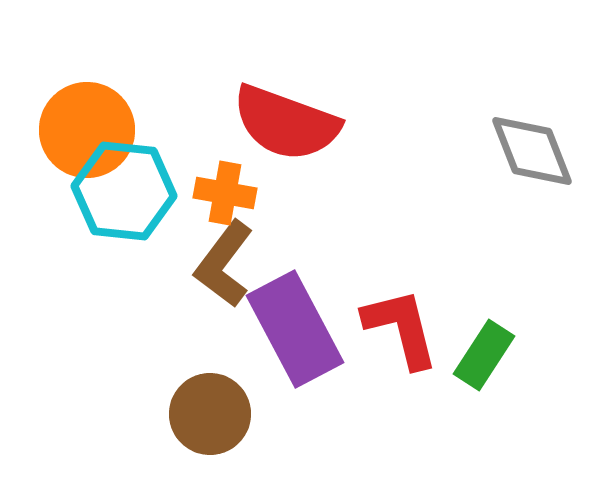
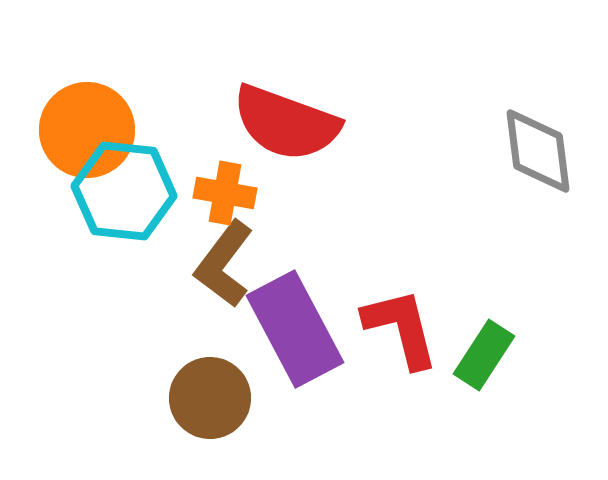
gray diamond: moved 6 px right; rotated 14 degrees clockwise
brown circle: moved 16 px up
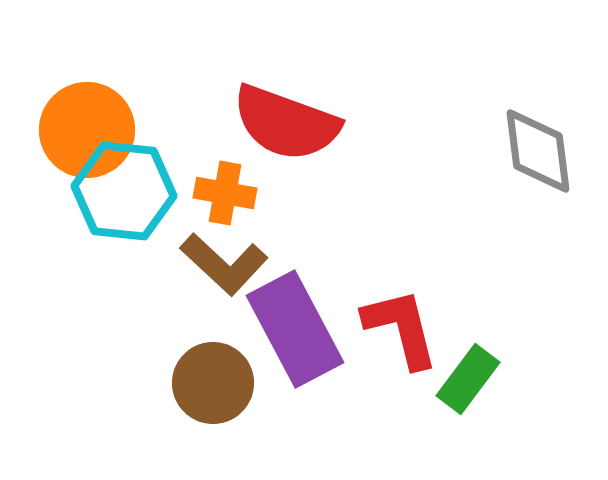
brown L-shape: rotated 84 degrees counterclockwise
green rectangle: moved 16 px left, 24 px down; rotated 4 degrees clockwise
brown circle: moved 3 px right, 15 px up
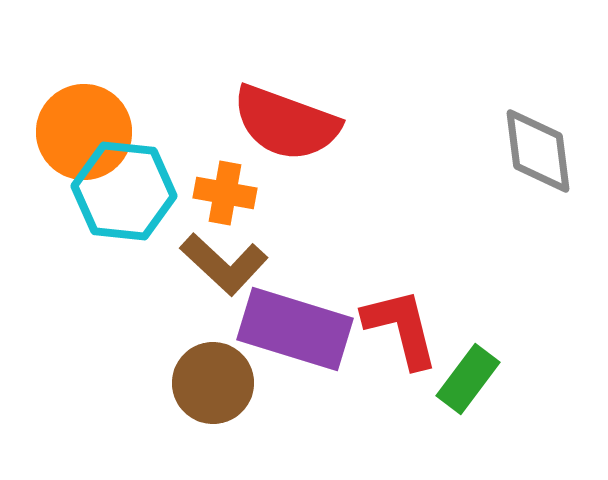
orange circle: moved 3 px left, 2 px down
purple rectangle: rotated 45 degrees counterclockwise
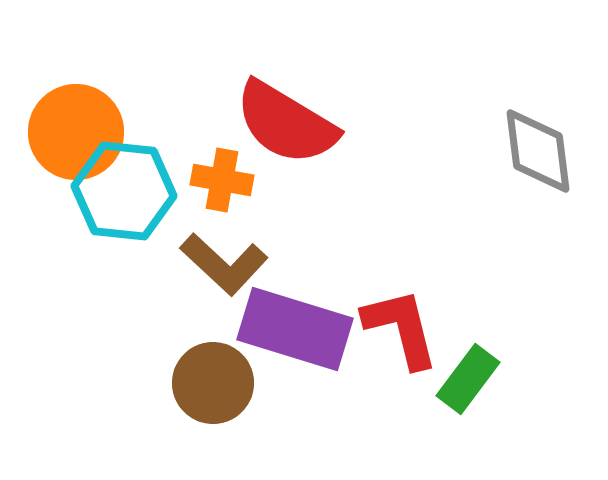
red semicircle: rotated 11 degrees clockwise
orange circle: moved 8 px left
orange cross: moved 3 px left, 13 px up
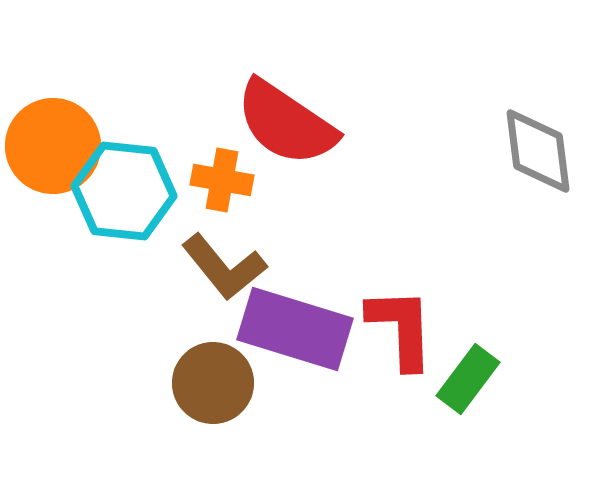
red semicircle: rotated 3 degrees clockwise
orange circle: moved 23 px left, 14 px down
brown L-shape: moved 3 px down; rotated 8 degrees clockwise
red L-shape: rotated 12 degrees clockwise
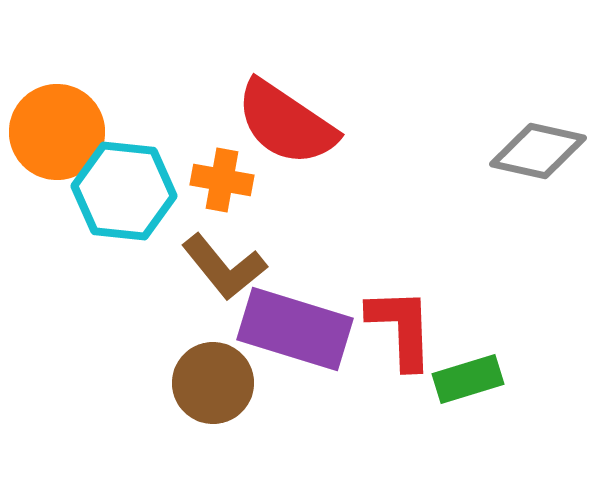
orange circle: moved 4 px right, 14 px up
gray diamond: rotated 70 degrees counterclockwise
green rectangle: rotated 36 degrees clockwise
